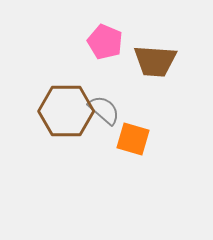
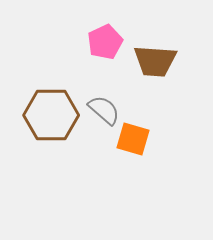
pink pentagon: rotated 24 degrees clockwise
brown hexagon: moved 15 px left, 4 px down
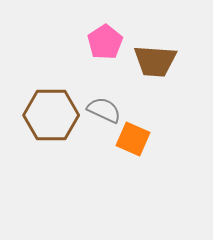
pink pentagon: rotated 8 degrees counterclockwise
gray semicircle: rotated 16 degrees counterclockwise
orange square: rotated 8 degrees clockwise
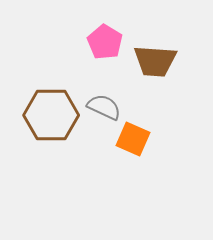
pink pentagon: rotated 8 degrees counterclockwise
gray semicircle: moved 3 px up
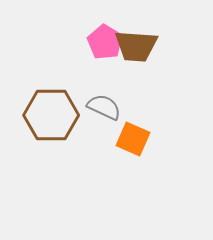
brown trapezoid: moved 19 px left, 15 px up
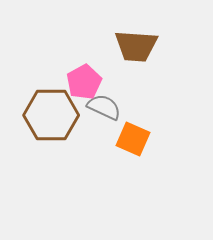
pink pentagon: moved 21 px left, 40 px down; rotated 12 degrees clockwise
